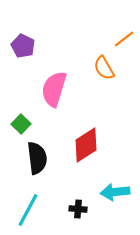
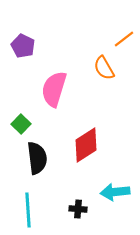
cyan line: rotated 32 degrees counterclockwise
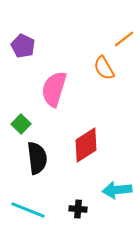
cyan arrow: moved 2 px right, 2 px up
cyan line: rotated 64 degrees counterclockwise
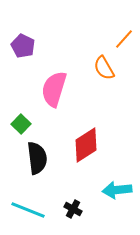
orange line: rotated 10 degrees counterclockwise
black cross: moved 5 px left; rotated 24 degrees clockwise
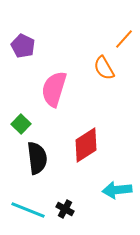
black cross: moved 8 px left
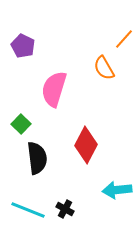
red diamond: rotated 30 degrees counterclockwise
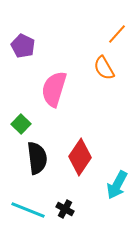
orange line: moved 7 px left, 5 px up
red diamond: moved 6 px left, 12 px down; rotated 6 degrees clockwise
cyan arrow: moved 5 px up; rotated 56 degrees counterclockwise
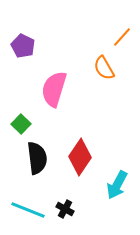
orange line: moved 5 px right, 3 px down
